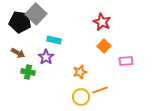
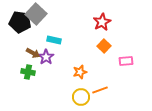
red star: rotated 18 degrees clockwise
brown arrow: moved 15 px right
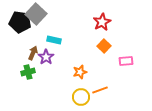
brown arrow: rotated 96 degrees counterclockwise
green cross: rotated 24 degrees counterclockwise
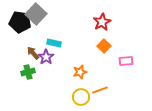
cyan rectangle: moved 3 px down
brown arrow: rotated 64 degrees counterclockwise
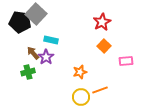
cyan rectangle: moved 3 px left, 3 px up
